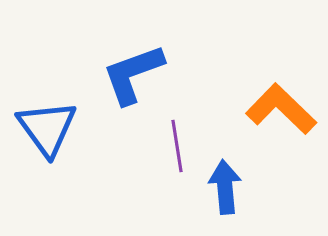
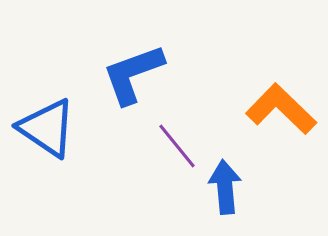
blue triangle: rotated 20 degrees counterclockwise
purple line: rotated 30 degrees counterclockwise
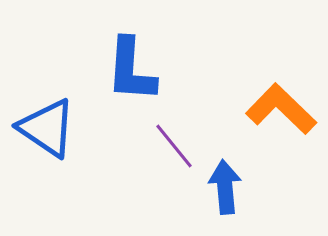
blue L-shape: moved 2 px left, 4 px up; rotated 66 degrees counterclockwise
purple line: moved 3 px left
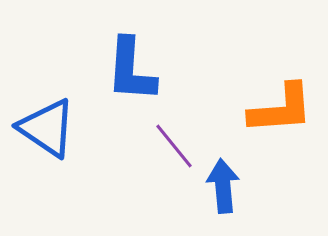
orange L-shape: rotated 132 degrees clockwise
blue arrow: moved 2 px left, 1 px up
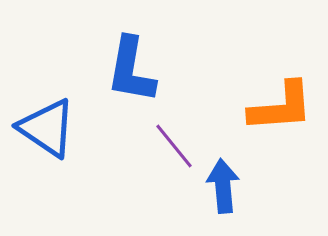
blue L-shape: rotated 6 degrees clockwise
orange L-shape: moved 2 px up
